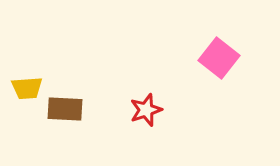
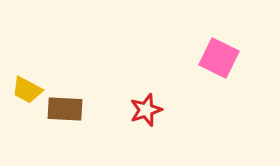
pink square: rotated 12 degrees counterclockwise
yellow trapezoid: moved 2 px down; rotated 32 degrees clockwise
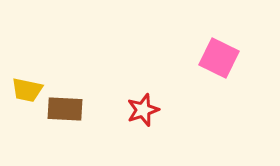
yellow trapezoid: rotated 16 degrees counterclockwise
red star: moved 3 px left
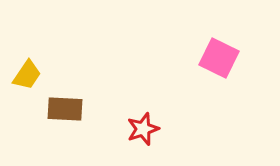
yellow trapezoid: moved 15 px up; rotated 68 degrees counterclockwise
red star: moved 19 px down
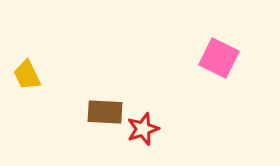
yellow trapezoid: rotated 120 degrees clockwise
brown rectangle: moved 40 px right, 3 px down
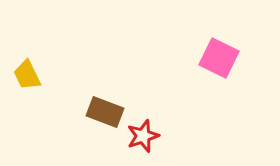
brown rectangle: rotated 18 degrees clockwise
red star: moved 7 px down
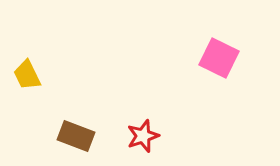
brown rectangle: moved 29 px left, 24 px down
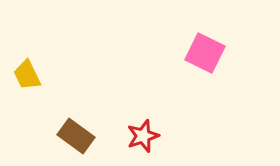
pink square: moved 14 px left, 5 px up
brown rectangle: rotated 15 degrees clockwise
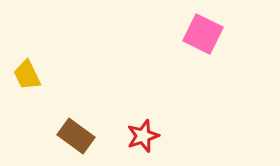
pink square: moved 2 px left, 19 px up
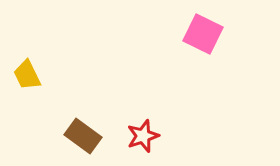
brown rectangle: moved 7 px right
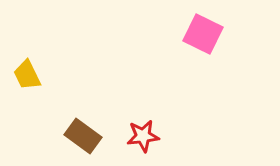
red star: rotated 12 degrees clockwise
